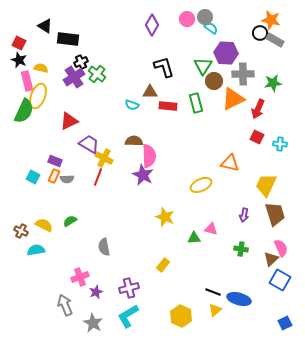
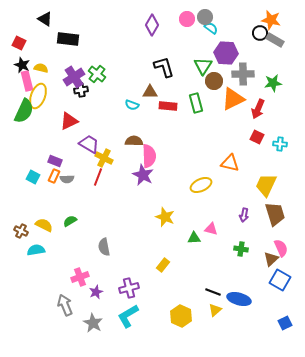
black triangle at (45, 26): moved 7 px up
black star at (19, 60): moved 3 px right, 5 px down
black cross at (81, 62): moved 28 px down; rotated 16 degrees clockwise
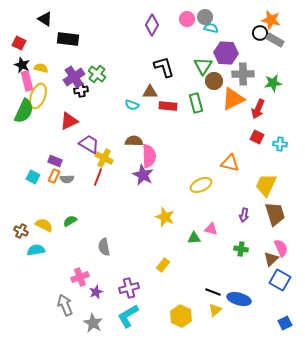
cyan semicircle at (211, 28): rotated 24 degrees counterclockwise
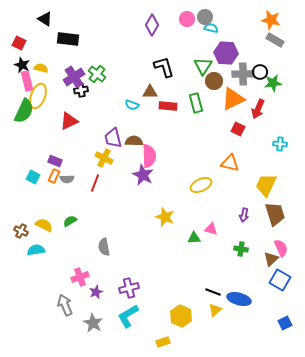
black circle at (260, 33): moved 39 px down
red square at (257, 137): moved 19 px left, 8 px up
purple trapezoid at (89, 144): moved 24 px right, 6 px up; rotated 135 degrees counterclockwise
red line at (98, 177): moved 3 px left, 6 px down
yellow rectangle at (163, 265): moved 77 px down; rotated 32 degrees clockwise
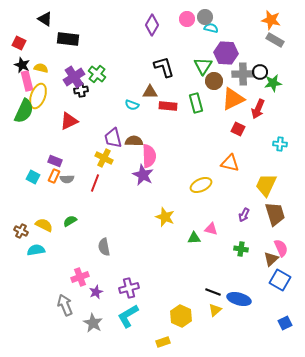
purple arrow at (244, 215): rotated 16 degrees clockwise
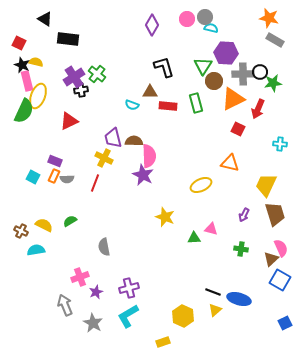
orange star at (271, 20): moved 2 px left, 2 px up
yellow semicircle at (41, 68): moved 5 px left, 6 px up
yellow hexagon at (181, 316): moved 2 px right
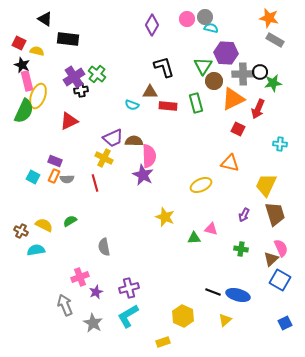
yellow semicircle at (36, 62): moved 1 px right, 11 px up
purple trapezoid at (113, 138): rotated 100 degrees counterclockwise
red line at (95, 183): rotated 36 degrees counterclockwise
blue ellipse at (239, 299): moved 1 px left, 4 px up
yellow triangle at (215, 310): moved 10 px right, 10 px down
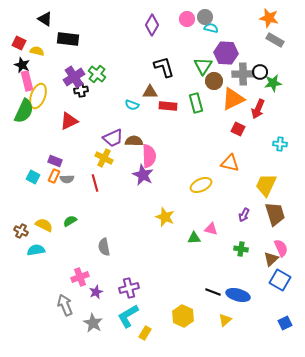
yellow rectangle at (163, 342): moved 18 px left, 9 px up; rotated 40 degrees counterclockwise
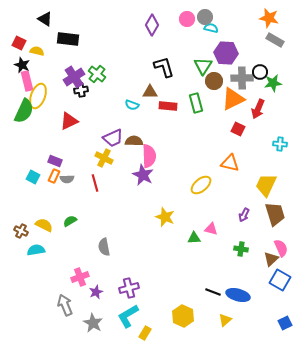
gray cross at (243, 74): moved 1 px left, 4 px down
yellow ellipse at (201, 185): rotated 15 degrees counterclockwise
